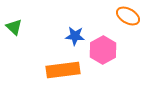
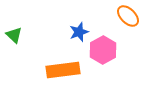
orange ellipse: rotated 15 degrees clockwise
green triangle: moved 8 px down
blue star: moved 4 px right, 4 px up; rotated 24 degrees counterclockwise
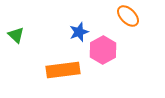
green triangle: moved 2 px right
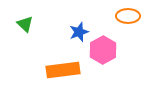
orange ellipse: rotated 45 degrees counterclockwise
green triangle: moved 9 px right, 11 px up
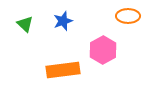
blue star: moved 16 px left, 11 px up
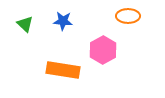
blue star: rotated 24 degrees clockwise
orange rectangle: rotated 16 degrees clockwise
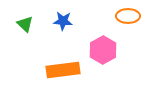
orange rectangle: rotated 16 degrees counterclockwise
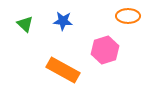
pink hexagon: moved 2 px right; rotated 12 degrees clockwise
orange rectangle: rotated 36 degrees clockwise
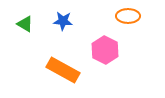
green triangle: rotated 12 degrees counterclockwise
pink hexagon: rotated 16 degrees counterclockwise
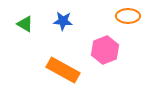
pink hexagon: rotated 12 degrees clockwise
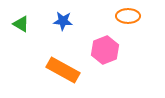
green triangle: moved 4 px left
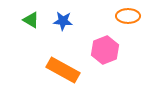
green triangle: moved 10 px right, 4 px up
